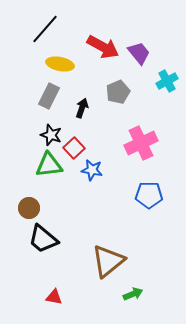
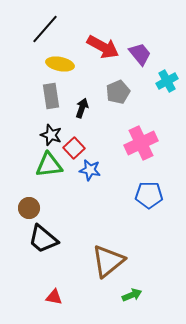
purple trapezoid: moved 1 px right, 1 px down
gray rectangle: moved 2 px right; rotated 35 degrees counterclockwise
blue star: moved 2 px left
green arrow: moved 1 px left, 1 px down
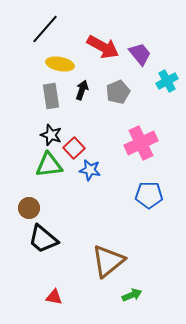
black arrow: moved 18 px up
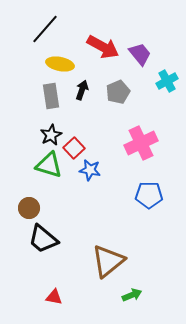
black star: rotated 25 degrees clockwise
green triangle: rotated 24 degrees clockwise
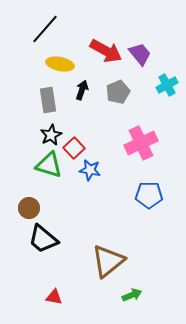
red arrow: moved 3 px right, 4 px down
cyan cross: moved 4 px down
gray rectangle: moved 3 px left, 4 px down
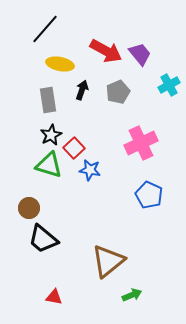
cyan cross: moved 2 px right
blue pentagon: rotated 24 degrees clockwise
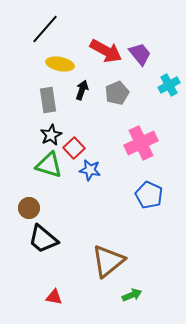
gray pentagon: moved 1 px left, 1 px down
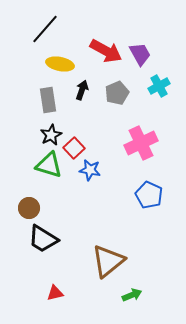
purple trapezoid: rotated 10 degrees clockwise
cyan cross: moved 10 px left, 1 px down
black trapezoid: rotated 8 degrees counterclockwise
red triangle: moved 1 px right, 4 px up; rotated 24 degrees counterclockwise
